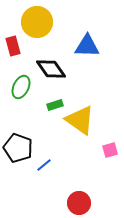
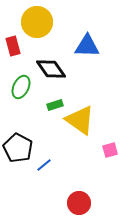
black pentagon: rotated 8 degrees clockwise
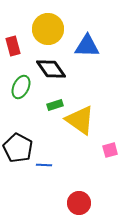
yellow circle: moved 11 px right, 7 px down
blue line: rotated 42 degrees clockwise
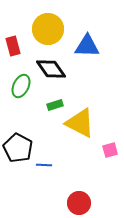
green ellipse: moved 1 px up
yellow triangle: moved 3 px down; rotated 8 degrees counterclockwise
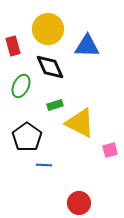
black diamond: moved 1 px left, 2 px up; rotated 12 degrees clockwise
black pentagon: moved 9 px right, 11 px up; rotated 8 degrees clockwise
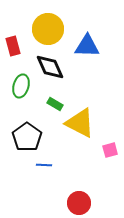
green ellipse: rotated 10 degrees counterclockwise
green rectangle: moved 1 px up; rotated 49 degrees clockwise
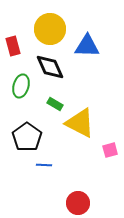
yellow circle: moved 2 px right
red circle: moved 1 px left
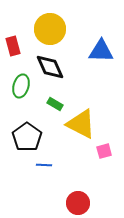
blue triangle: moved 14 px right, 5 px down
yellow triangle: moved 1 px right, 1 px down
pink square: moved 6 px left, 1 px down
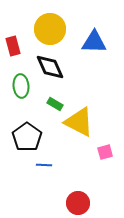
blue triangle: moved 7 px left, 9 px up
green ellipse: rotated 20 degrees counterclockwise
yellow triangle: moved 2 px left, 2 px up
pink square: moved 1 px right, 1 px down
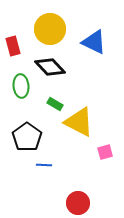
blue triangle: rotated 24 degrees clockwise
black diamond: rotated 20 degrees counterclockwise
